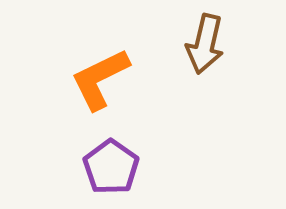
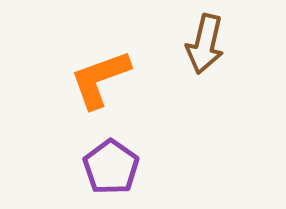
orange L-shape: rotated 6 degrees clockwise
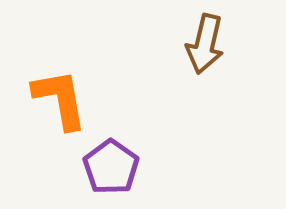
orange L-shape: moved 40 px left, 20 px down; rotated 100 degrees clockwise
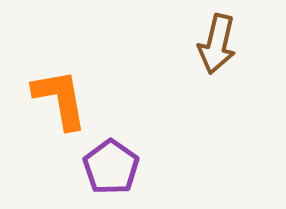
brown arrow: moved 12 px right
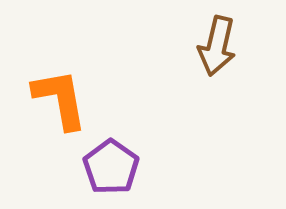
brown arrow: moved 2 px down
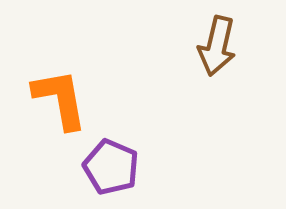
purple pentagon: rotated 12 degrees counterclockwise
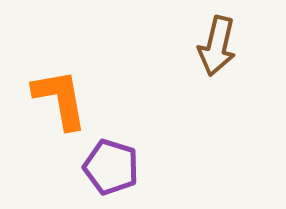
purple pentagon: rotated 6 degrees counterclockwise
